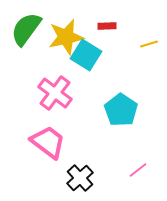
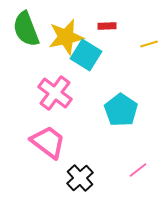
green semicircle: rotated 57 degrees counterclockwise
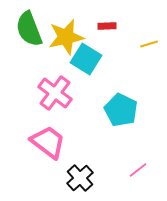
green semicircle: moved 3 px right
cyan square: moved 4 px down
cyan pentagon: rotated 8 degrees counterclockwise
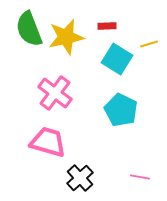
cyan square: moved 31 px right
pink trapezoid: rotated 21 degrees counterclockwise
pink line: moved 2 px right, 7 px down; rotated 48 degrees clockwise
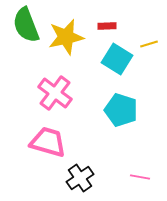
green semicircle: moved 3 px left, 4 px up
cyan pentagon: rotated 8 degrees counterclockwise
black cross: rotated 8 degrees clockwise
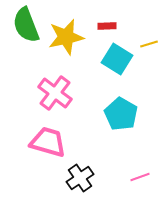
cyan pentagon: moved 4 px down; rotated 12 degrees clockwise
pink line: rotated 30 degrees counterclockwise
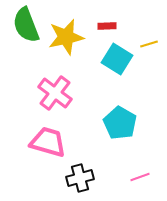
cyan pentagon: moved 1 px left, 9 px down
black cross: rotated 20 degrees clockwise
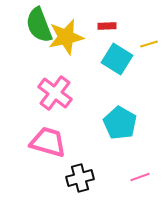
green semicircle: moved 13 px right
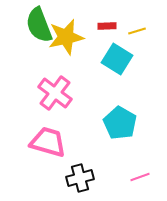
yellow line: moved 12 px left, 13 px up
